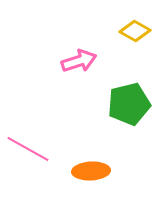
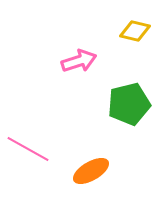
yellow diamond: rotated 16 degrees counterclockwise
orange ellipse: rotated 27 degrees counterclockwise
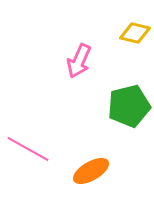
yellow diamond: moved 2 px down
pink arrow: rotated 132 degrees clockwise
green pentagon: moved 2 px down
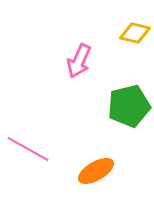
orange ellipse: moved 5 px right
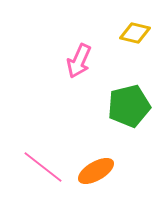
pink line: moved 15 px right, 18 px down; rotated 9 degrees clockwise
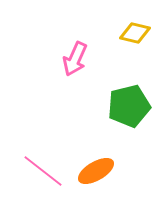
pink arrow: moved 4 px left, 2 px up
pink line: moved 4 px down
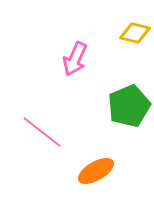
green pentagon: rotated 9 degrees counterclockwise
pink line: moved 1 px left, 39 px up
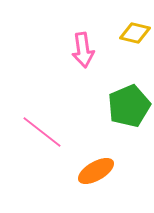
pink arrow: moved 8 px right, 9 px up; rotated 32 degrees counterclockwise
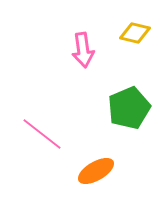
green pentagon: moved 2 px down
pink line: moved 2 px down
